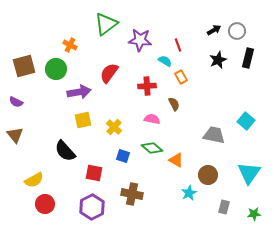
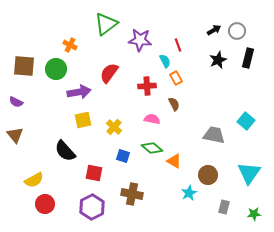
cyan semicircle: rotated 32 degrees clockwise
brown square: rotated 20 degrees clockwise
orange rectangle: moved 5 px left, 1 px down
orange triangle: moved 2 px left, 1 px down
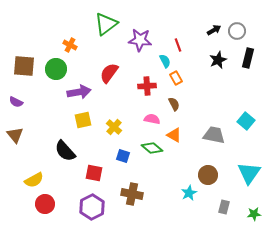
orange triangle: moved 26 px up
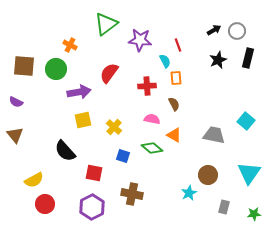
orange rectangle: rotated 24 degrees clockwise
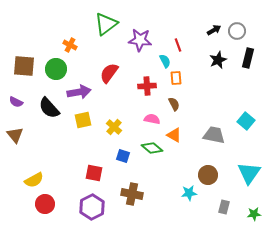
black semicircle: moved 16 px left, 43 px up
cyan star: rotated 21 degrees clockwise
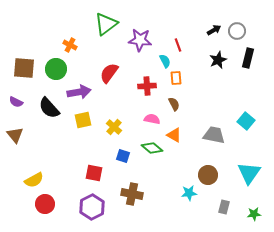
brown square: moved 2 px down
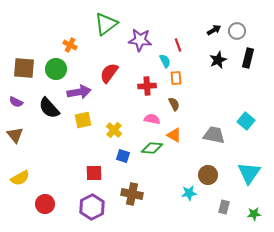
yellow cross: moved 3 px down
green diamond: rotated 35 degrees counterclockwise
red square: rotated 12 degrees counterclockwise
yellow semicircle: moved 14 px left, 2 px up
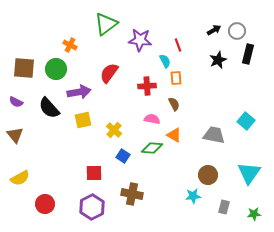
black rectangle: moved 4 px up
blue square: rotated 16 degrees clockwise
cyan star: moved 4 px right, 3 px down
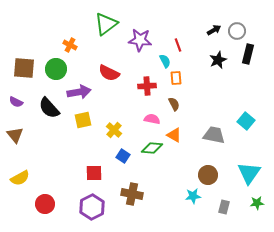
red semicircle: rotated 100 degrees counterclockwise
green star: moved 3 px right, 11 px up
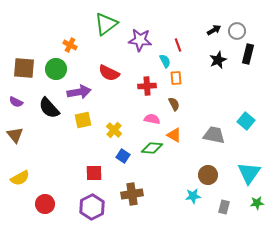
brown cross: rotated 20 degrees counterclockwise
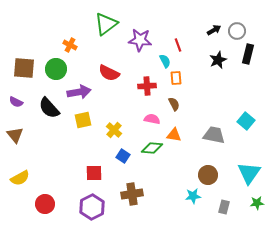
orange triangle: rotated 21 degrees counterclockwise
